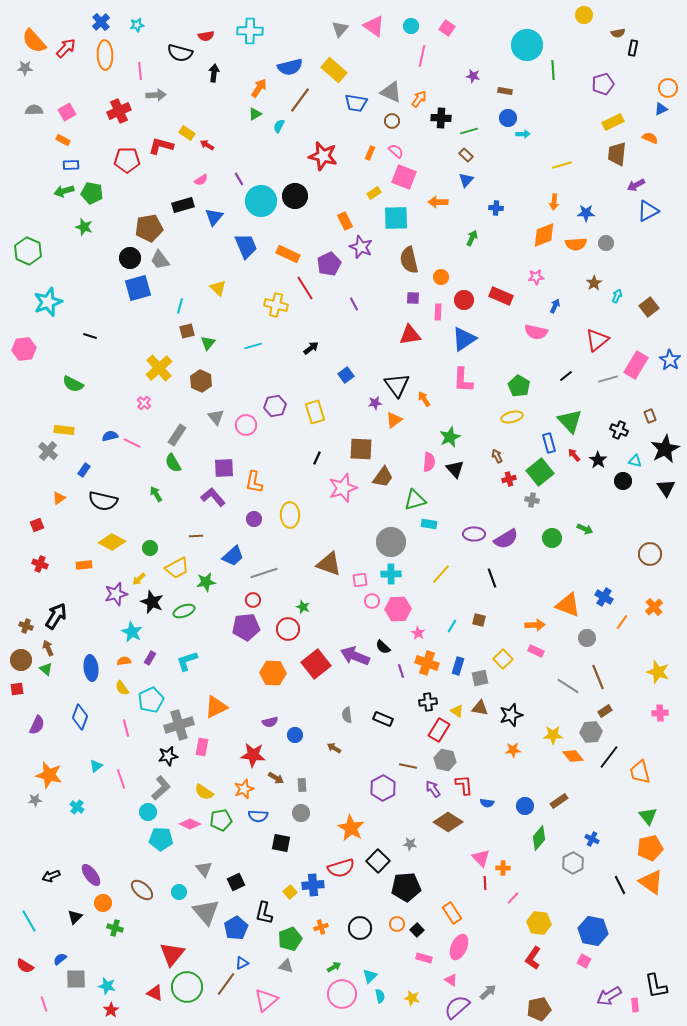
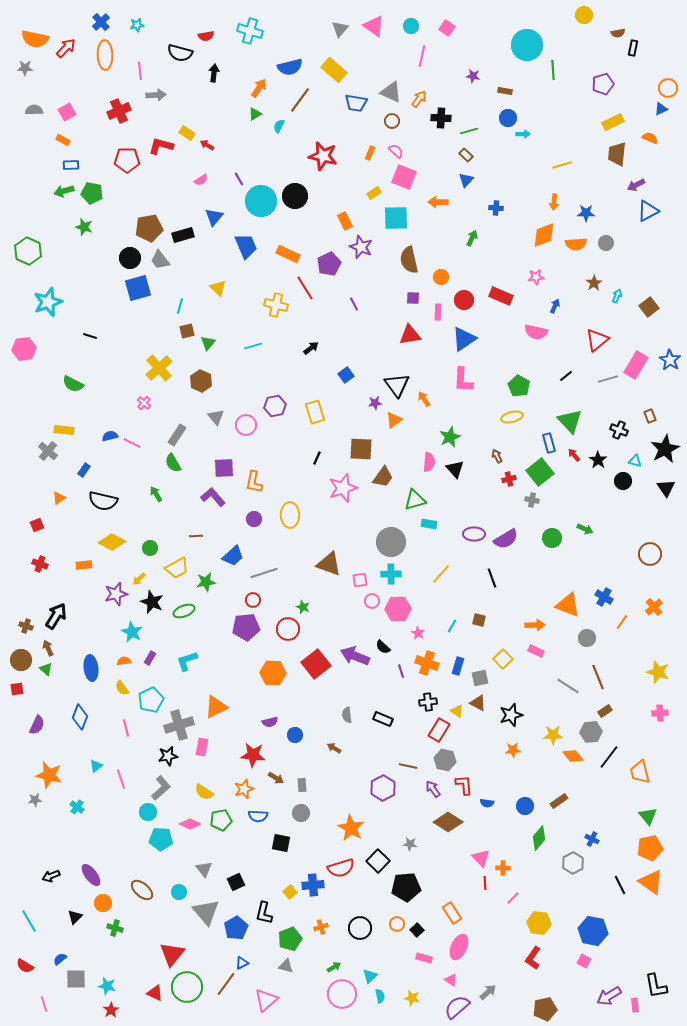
cyan cross at (250, 31): rotated 15 degrees clockwise
orange semicircle at (34, 41): moved 1 px right, 2 px up; rotated 36 degrees counterclockwise
black rectangle at (183, 205): moved 30 px down
brown triangle at (480, 708): moved 2 px left, 5 px up; rotated 18 degrees clockwise
brown pentagon at (539, 1009): moved 6 px right
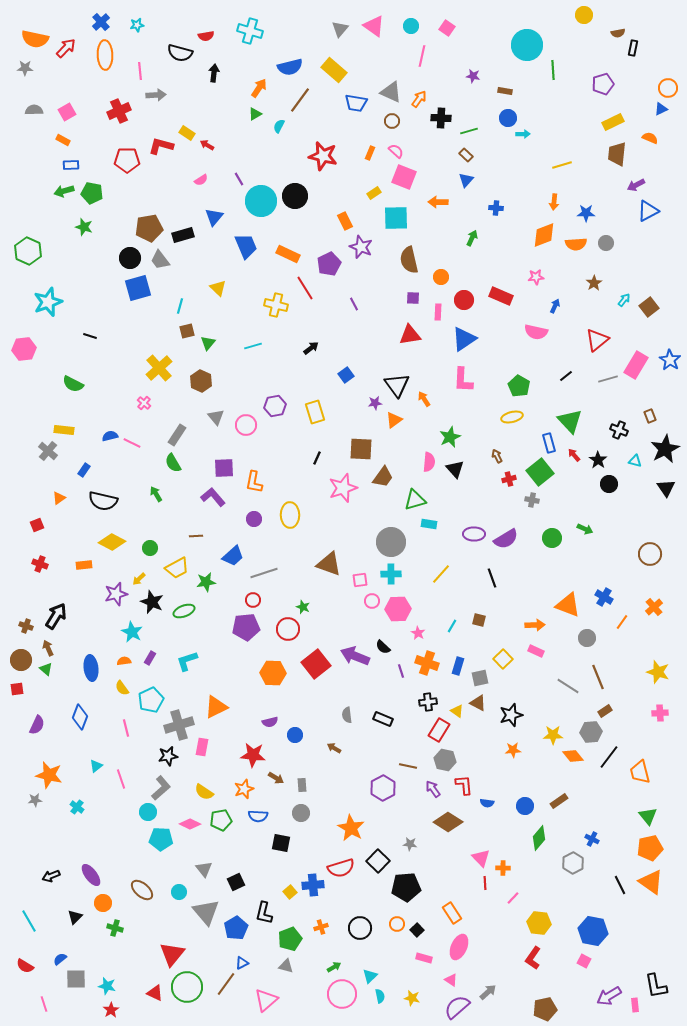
cyan arrow at (617, 296): moved 7 px right, 4 px down; rotated 16 degrees clockwise
black circle at (623, 481): moved 14 px left, 3 px down
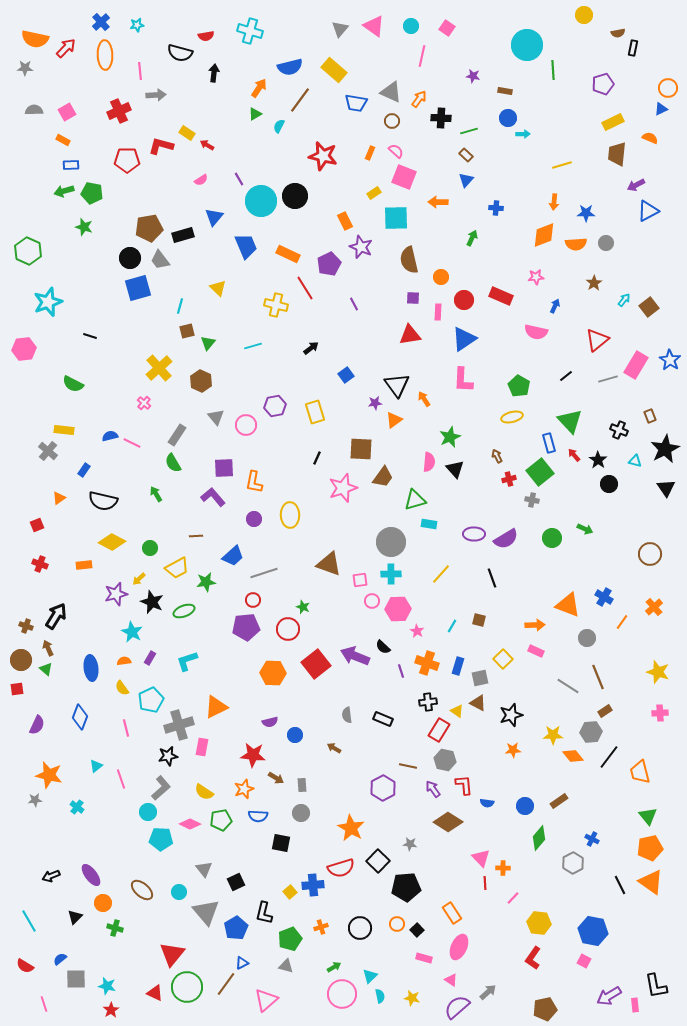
pink star at (418, 633): moved 1 px left, 2 px up
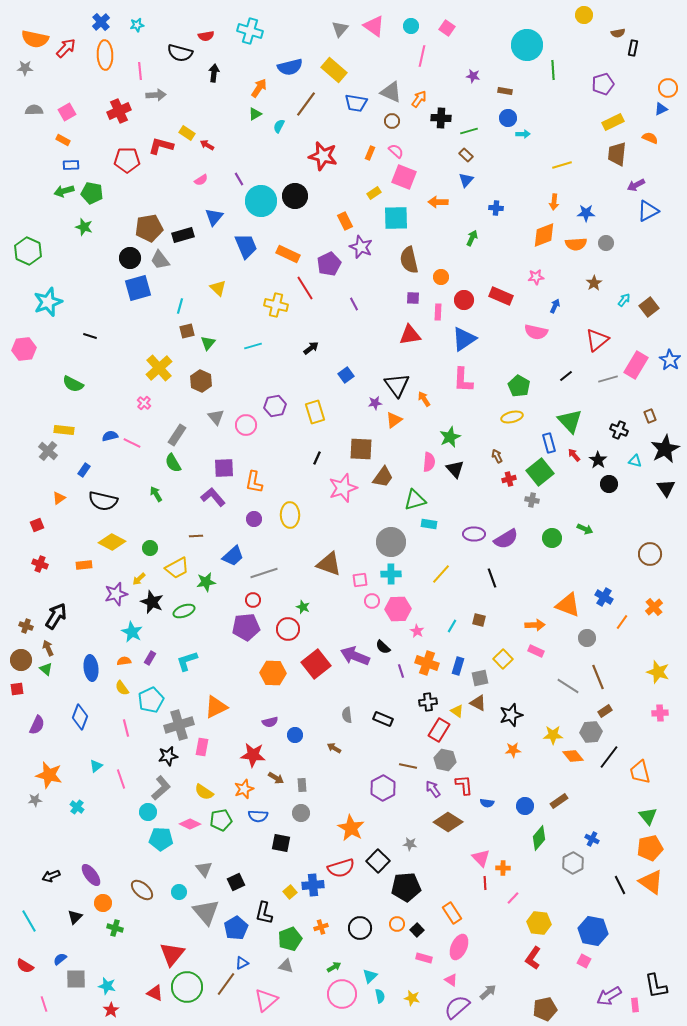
brown line at (300, 100): moved 6 px right, 4 px down
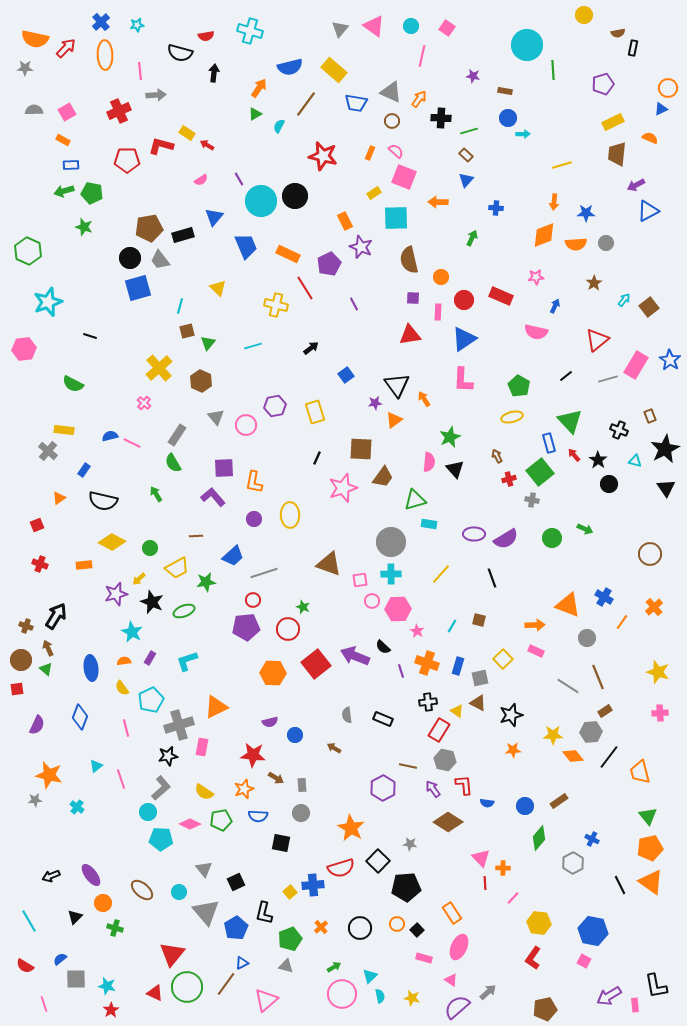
orange cross at (321, 927): rotated 24 degrees counterclockwise
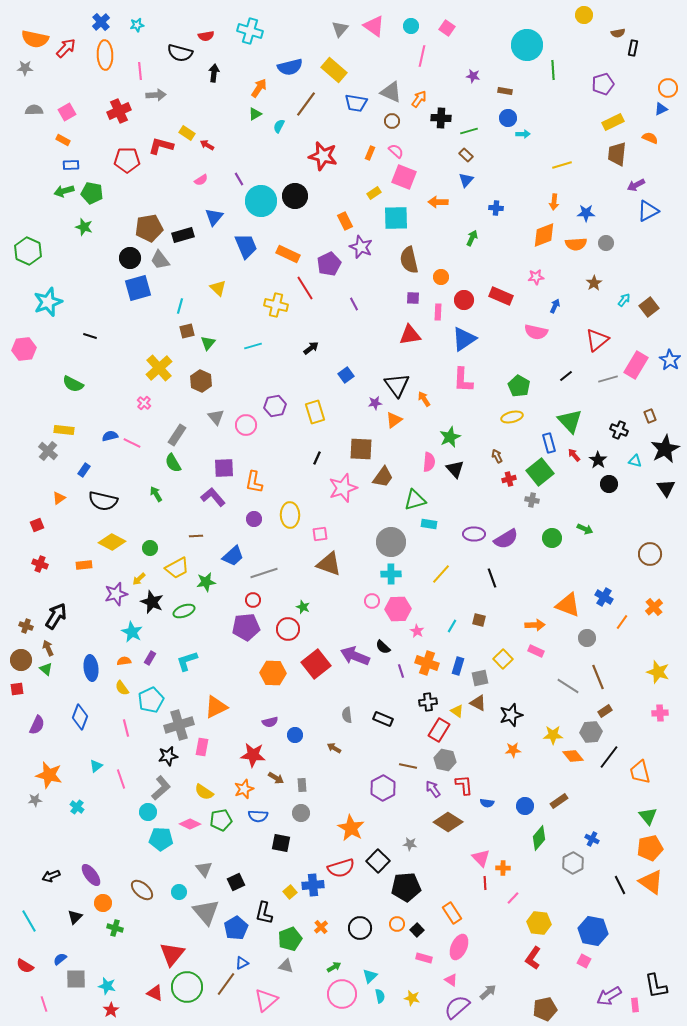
pink square at (360, 580): moved 40 px left, 46 px up
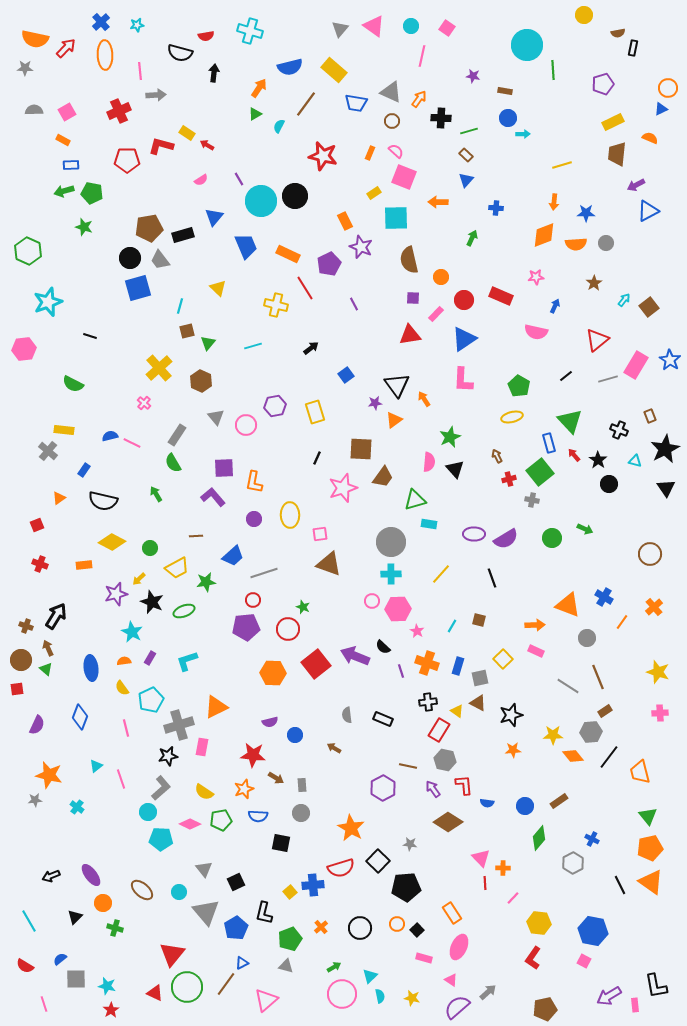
pink rectangle at (438, 312): moved 2 px left, 2 px down; rotated 42 degrees clockwise
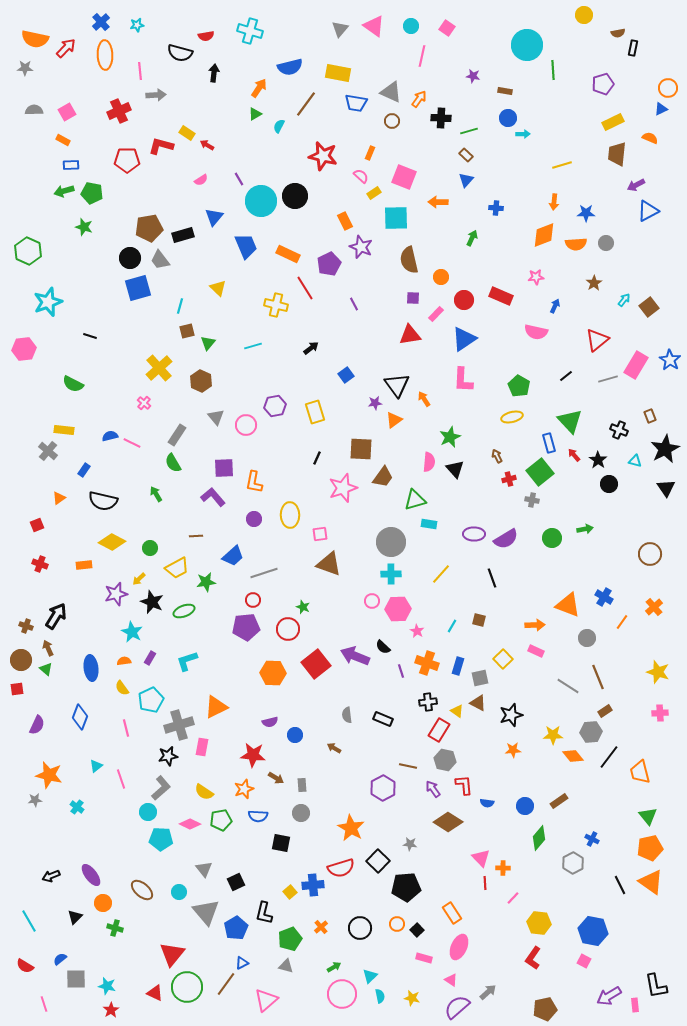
yellow rectangle at (334, 70): moved 4 px right, 3 px down; rotated 30 degrees counterclockwise
pink semicircle at (396, 151): moved 35 px left, 25 px down
green arrow at (585, 529): rotated 35 degrees counterclockwise
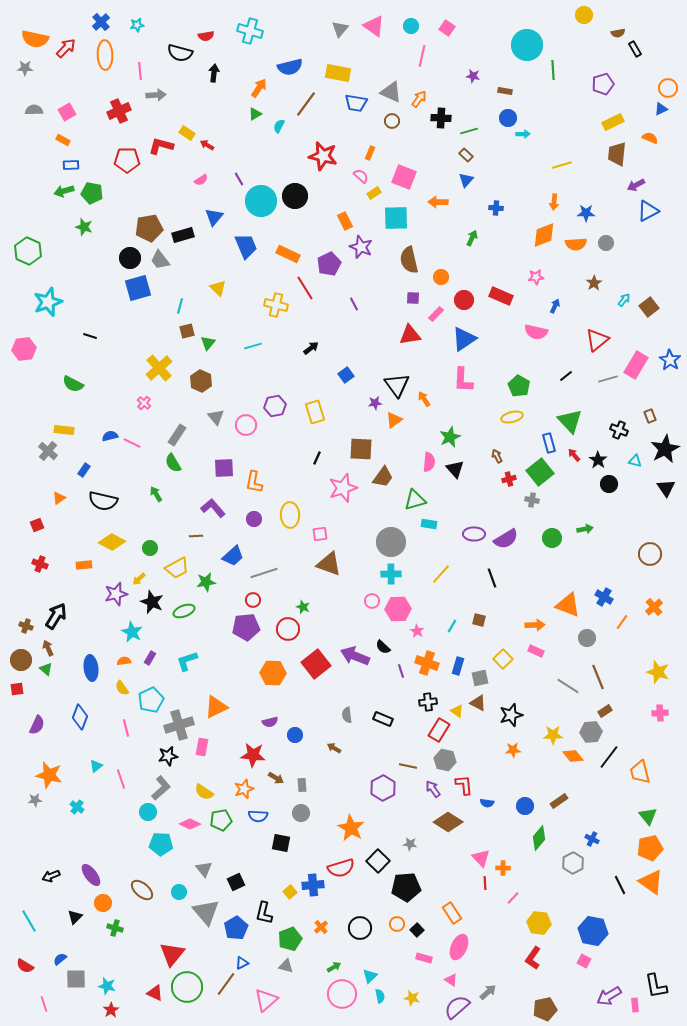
black rectangle at (633, 48): moved 2 px right, 1 px down; rotated 42 degrees counterclockwise
purple L-shape at (213, 497): moved 11 px down
cyan pentagon at (161, 839): moved 5 px down
